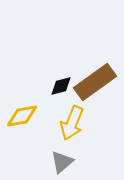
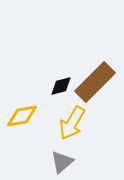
brown rectangle: rotated 9 degrees counterclockwise
yellow arrow: rotated 8 degrees clockwise
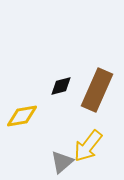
brown rectangle: moved 2 px right, 8 px down; rotated 21 degrees counterclockwise
yellow arrow: moved 16 px right, 23 px down; rotated 8 degrees clockwise
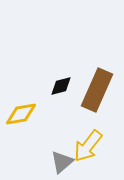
yellow diamond: moved 1 px left, 2 px up
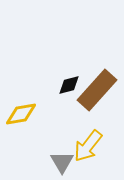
black diamond: moved 8 px right, 1 px up
brown rectangle: rotated 18 degrees clockwise
gray triangle: rotated 20 degrees counterclockwise
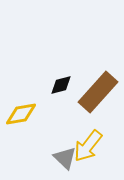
black diamond: moved 8 px left
brown rectangle: moved 1 px right, 2 px down
gray triangle: moved 3 px right, 4 px up; rotated 15 degrees counterclockwise
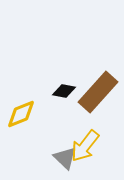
black diamond: moved 3 px right, 6 px down; rotated 25 degrees clockwise
yellow diamond: rotated 12 degrees counterclockwise
yellow arrow: moved 3 px left
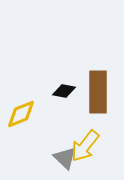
brown rectangle: rotated 42 degrees counterclockwise
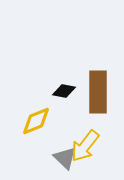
yellow diamond: moved 15 px right, 7 px down
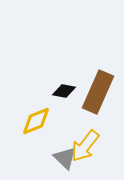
brown rectangle: rotated 24 degrees clockwise
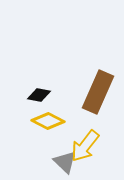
black diamond: moved 25 px left, 4 px down
yellow diamond: moved 12 px right; rotated 48 degrees clockwise
gray triangle: moved 4 px down
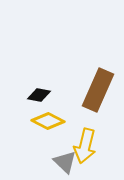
brown rectangle: moved 2 px up
yellow arrow: rotated 24 degrees counterclockwise
